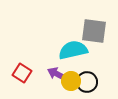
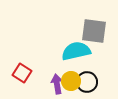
cyan semicircle: moved 3 px right, 1 px down
purple arrow: moved 10 px down; rotated 54 degrees clockwise
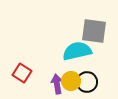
cyan semicircle: moved 1 px right
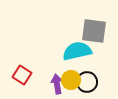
red square: moved 2 px down
yellow circle: moved 1 px up
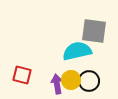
red square: rotated 18 degrees counterclockwise
black circle: moved 2 px right, 1 px up
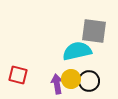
red square: moved 4 px left
yellow circle: moved 1 px up
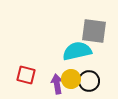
red square: moved 8 px right
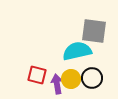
red square: moved 11 px right
black circle: moved 3 px right, 3 px up
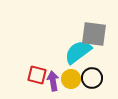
gray square: moved 3 px down
cyan semicircle: moved 1 px right, 1 px down; rotated 24 degrees counterclockwise
purple arrow: moved 4 px left, 3 px up
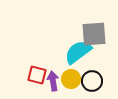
gray square: rotated 12 degrees counterclockwise
black circle: moved 3 px down
